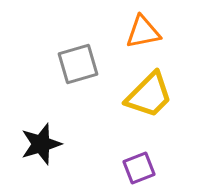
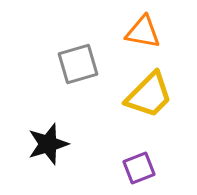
orange triangle: rotated 21 degrees clockwise
black star: moved 7 px right
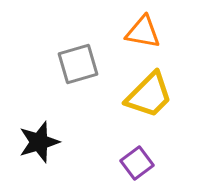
black star: moved 9 px left, 2 px up
purple square: moved 2 px left, 5 px up; rotated 16 degrees counterclockwise
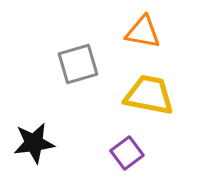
yellow trapezoid: rotated 124 degrees counterclockwise
black star: moved 5 px left, 1 px down; rotated 9 degrees clockwise
purple square: moved 10 px left, 10 px up
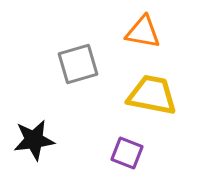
yellow trapezoid: moved 3 px right
black star: moved 3 px up
purple square: rotated 32 degrees counterclockwise
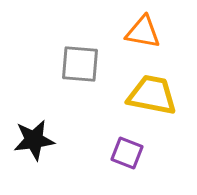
gray square: moved 2 px right; rotated 21 degrees clockwise
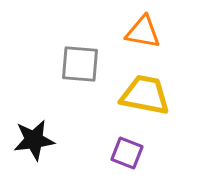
yellow trapezoid: moved 7 px left
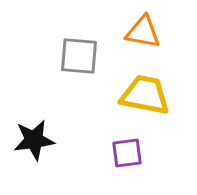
gray square: moved 1 px left, 8 px up
purple square: rotated 28 degrees counterclockwise
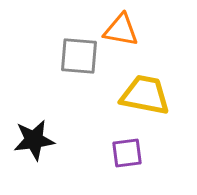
orange triangle: moved 22 px left, 2 px up
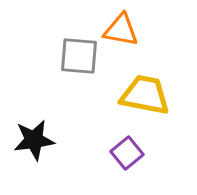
purple square: rotated 32 degrees counterclockwise
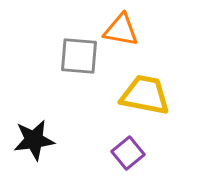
purple square: moved 1 px right
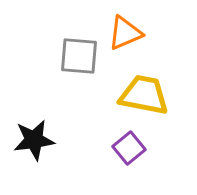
orange triangle: moved 4 px right, 3 px down; rotated 33 degrees counterclockwise
yellow trapezoid: moved 1 px left
purple square: moved 1 px right, 5 px up
